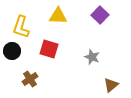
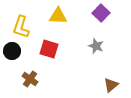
purple square: moved 1 px right, 2 px up
gray star: moved 4 px right, 11 px up
brown cross: rotated 21 degrees counterclockwise
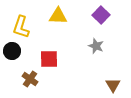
purple square: moved 2 px down
red square: moved 10 px down; rotated 18 degrees counterclockwise
brown triangle: moved 2 px right; rotated 21 degrees counterclockwise
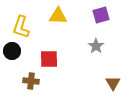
purple square: rotated 30 degrees clockwise
gray star: rotated 14 degrees clockwise
brown cross: moved 1 px right, 2 px down; rotated 28 degrees counterclockwise
brown triangle: moved 2 px up
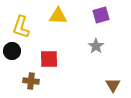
brown triangle: moved 2 px down
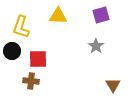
red square: moved 11 px left
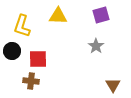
yellow L-shape: moved 1 px right, 1 px up
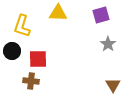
yellow triangle: moved 3 px up
gray star: moved 12 px right, 2 px up
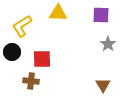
purple square: rotated 18 degrees clockwise
yellow L-shape: rotated 40 degrees clockwise
black circle: moved 1 px down
red square: moved 4 px right
brown triangle: moved 10 px left
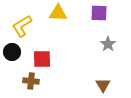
purple square: moved 2 px left, 2 px up
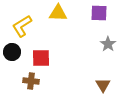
red square: moved 1 px left, 1 px up
